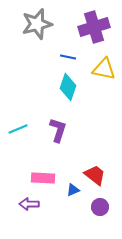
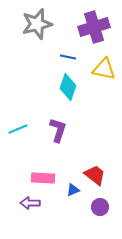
purple arrow: moved 1 px right, 1 px up
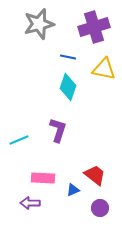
gray star: moved 2 px right
cyan line: moved 1 px right, 11 px down
purple circle: moved 1 px down
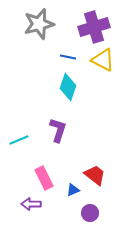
yellow triangle: moved 1 px left, 9 px up; rotated 15 degrees clockwise
pink rectangle: moved 1 px right; rotated 60 degrees clockwise
purple arrow: moved 1 px right, 1 px down
purple circle: moved 10 px left, 5 px down
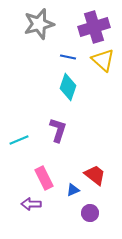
yellow triangle: rotated 15 degrees clockwise
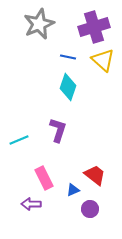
gray star: rotated 8 degrees counterclockwise
purple circle: moved 4 px up
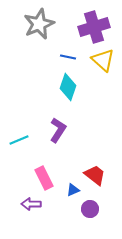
purple L-shape: rotated 15 degrees clockwise
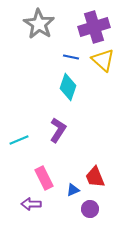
gray star: rotated 16 degrees counterclockwise
blue line: moved 3 px right
red trapezoid: moved 2 px down; rotated 150 degrees counterclockwise
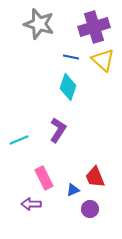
gray star: rotated 16 degrees counterclockwise
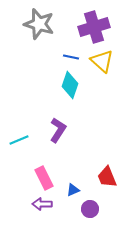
yellow triangle: moved 1 px left, 1 px down
cyan diamond: moved 2 px right, 2 px up
red trapezoid: moved 12 px right
purple arrow: moved 11 px right
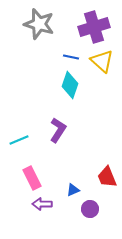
pink rectangle: moved 12 px left
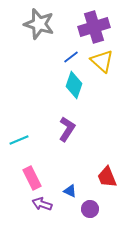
blue line: rotated 49 degrees counterclockwise
cyan diamond: moved 4 px right
purple L-shape: moved 9 px right, 1 px up
blue triangle: moved 3 px left, 1 px down; rotated 48 degrees clockwise
purple arrow: rotated 18 degrees clockwise
